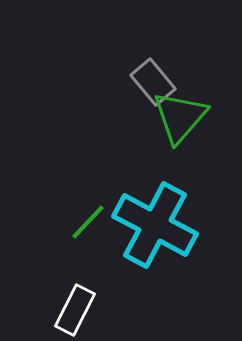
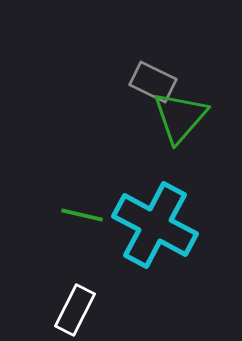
gray rectangle: rotated 24 degrees counterclockwise
green line: moved 6 px left, 7 px up; rotated 60 degrees clockwise
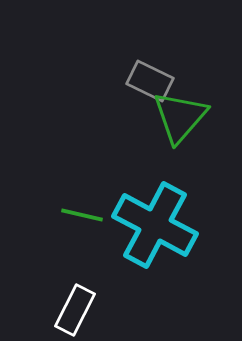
gray rectangle: moved 3 px left, 1 px up
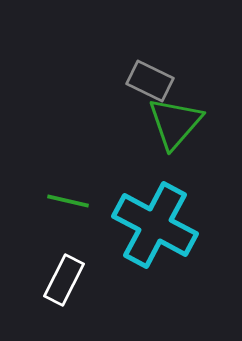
green triangle: moved 5 px left, 6 px down
green line: moved 14 px left, 14 px up
white rectangle: moved 11 px left, 30 px up
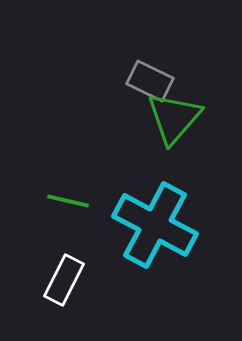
green triangle: moved 1 px left, 5 px up
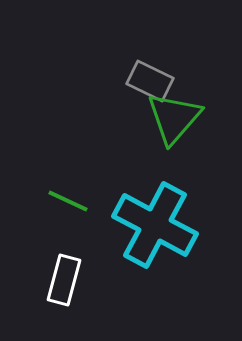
green line: rotated 12 degrees clockwise
white rectangle: rotated 12 degrees counterclockwise
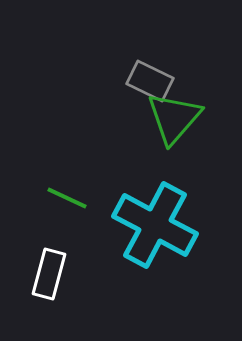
green line: moved 1 px left, 3 px up
white rectangle: moved 15 px left, 6 px up
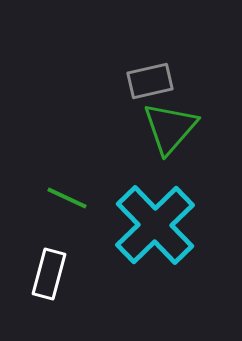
gray rectangle: rotated 39 degrees counterclockwise
green triangle: moved 4 px left, 10 px down
cyan cross: rotated 18 degrees clockwise
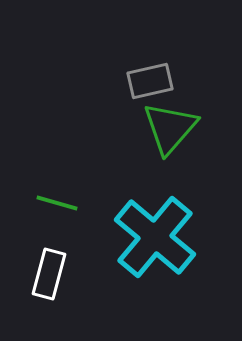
green line: moved 10 px left, 5 px down; rotated 9 degrees counterclockwise
cyan cross: moved 12 px down; rotated 6 degrees counterclockwise
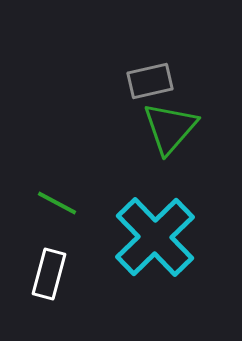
green line: rotated 12 degrees clockwise
cyan cross: rotated 6 degrees clockwise
